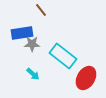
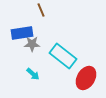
brown line: rotated 16 degrees clockwise
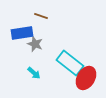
brown line: moved 6 px down; rotated 48 degrees counterclockwise
gray star: moved 3 px right; rotated 21 degrees clockwise
cyan rectangle: moved 7 px right, 7 px down
cyan arrow: moved 1 px right, 1 px up
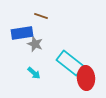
red ellipse: rotated 35 degrees counterclockwise
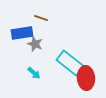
brown line: moved 2 px down
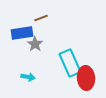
brown line: rotated 40 degrees counterclockwise
gray star: rotated 14 degrees clockwise
cyan rectangle: rotated 28 degrees clockwise
cyan arrow: moved 6 px left, 4 px down; rotated 32 degrees counterclockwise
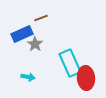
blue rectangle: moved 1 px down; rotated 15 degrees counterclockwise
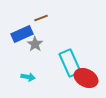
red ellipse: rotated 60 degrees counterclockwise
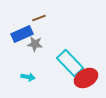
brown line: moved 2 px left
gray star: rotated 28 degrees counterclockwise
cyan rectangle: rotated 20 degrees counterclockwise
red ellipse: rotated 55 degrees counterclockwise
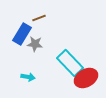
blue rectangle: rotated 35 degrees counterclockwise
